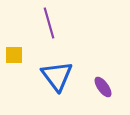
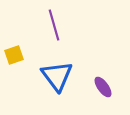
purple line: moved 5 px right, 2 px down
yellow square: rotated 18 degrees counterclockwise
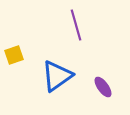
purple line: moved 22 px right
blue triangle: rotated 32 degrees clockwise
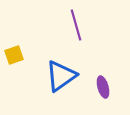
blue triangle: moved 4 px right
purple ellipse: rotated 20 degrees clockwise
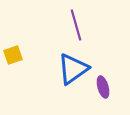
yellow square: moved 1 px left
blue triangle: moved 12 px right, 7 px up
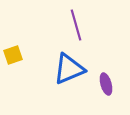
blue triangle: moved 4 px left; rotated 12 degrees clockwise
purple ellipse: moved 3 px right, 3 px up
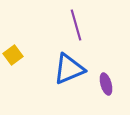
yellow square: rotated 18 degrees counterclockwise
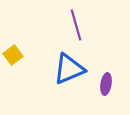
purple ellipse: rotated 25 degrees clockwise
